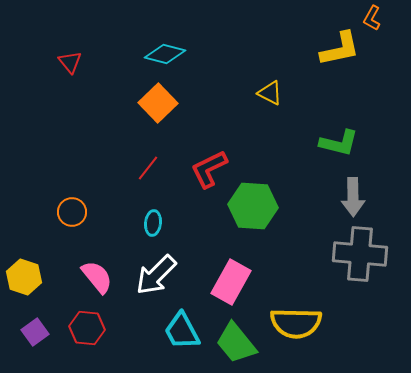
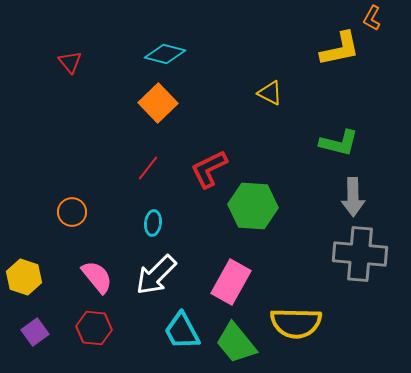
red hexagon: moved 7 px right
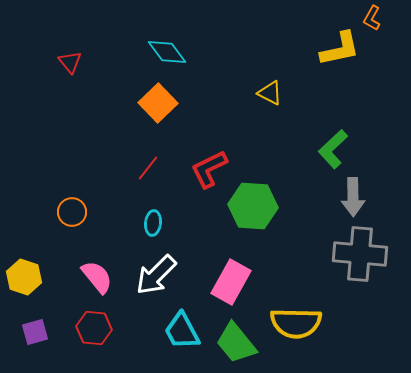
cyan diamond: moved 2 px right, 2 px up; rotated 39 degrees clockwise
green L-shape: moved 6 px left, 6 px down; rotated 123 degrees clockwise
purple square: rotated 20 degrees clockwise
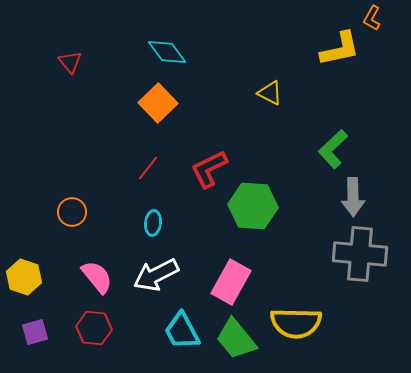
white arrow: rotated 18 degrees clockwise
green trapezoid: moved 4 px up
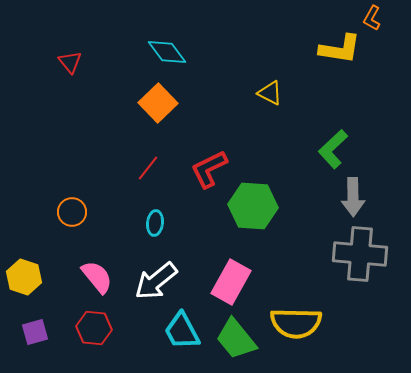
yellow L-shape: rotated 21 degrees clockwise
cyan ellipse: moved 2 px right
white arrow: moved 6 px down; rotated 12 degrees counterclockwise
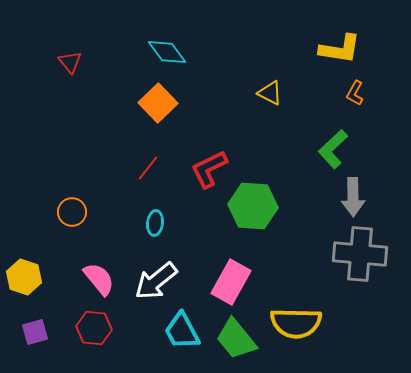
orange L-shape: moved 17 px left, 75 px down
pink semicircle: moved 2 px right, 2 px down
